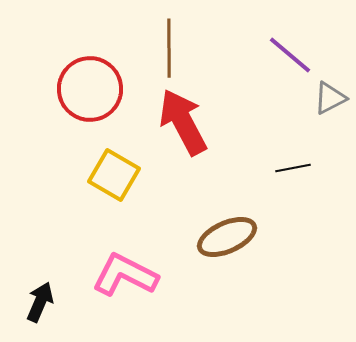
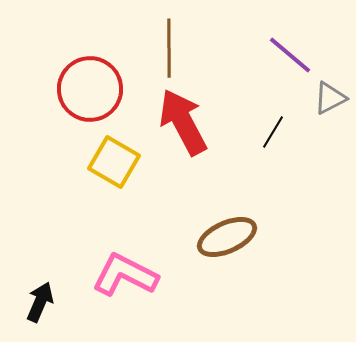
black line: moved 20 px left, 36 px up; rotated 48 degrees counterclockwise
yellow square: moved 13 px up
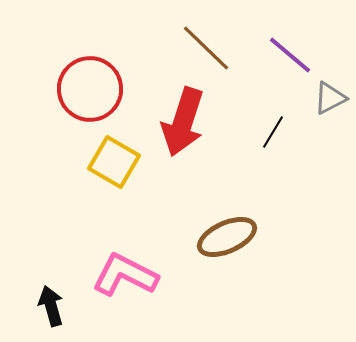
brown line: moved 37 px right; rotated 46 degrees counterclockwise
red arrow: rotated 134 degrees counterclockwise
black arrow: moved 11 px right, 4 px down; rotated 39 degrees counterclockwise
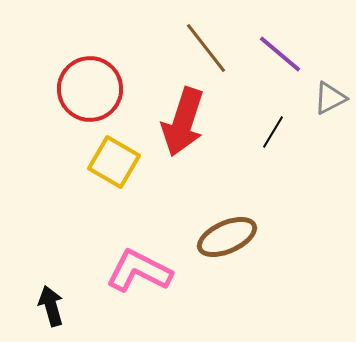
brown line: rotated 8 degrees clockwise
purple line: moved 10 px left, 1 px up
pink L-shape: moved 14 px right, 4 px up
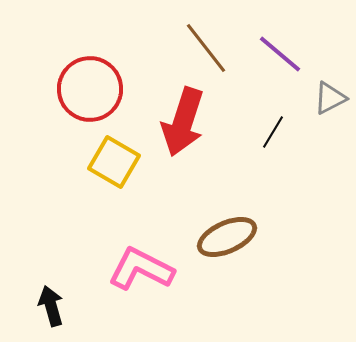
pink L-shape: moved 2 px right, 2 px up
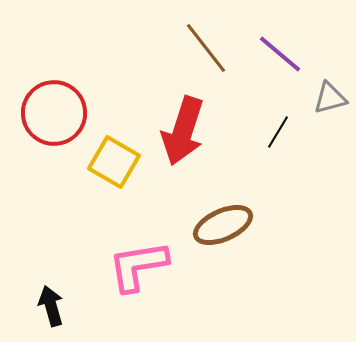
red circle: moved 36 px left, 24 px down
gray triangle: rotated 12 degrees clockwise
red arrow: moved 9 px down
black line: moved 5 px right
brown ellipse: moved 4 px left, 12 px up
pink L-shape: moved 3 px left, 3 px up; rotated 36 degrees counterclockwise
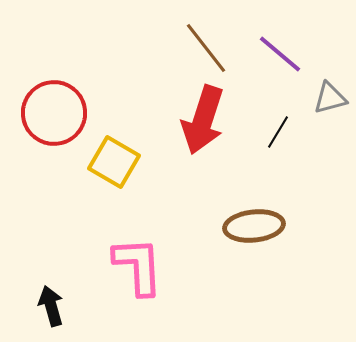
red arrow: moved 20 px right, 11 px up
brown ellipse: moved 31 px right, 1 px down; rotated 18 degrees clockwise
pink L-shape: rotated 96 degrees clockwise
